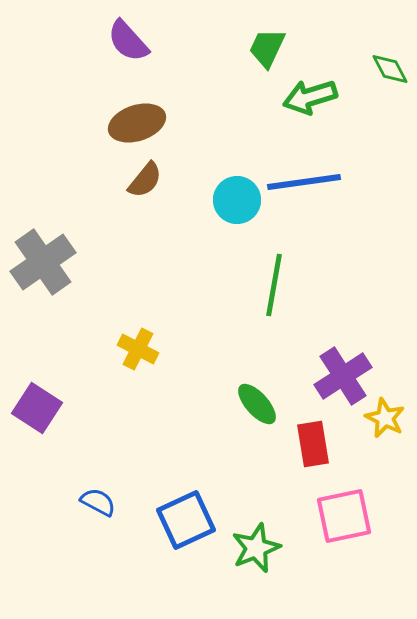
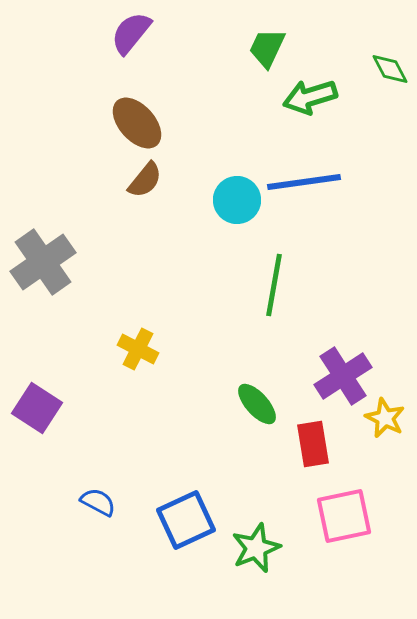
purple semicircle: moved 3 px right, 8 px up; rotated 81 degrees clockwise
brown ellipse: rotated 66 degrees clockwise
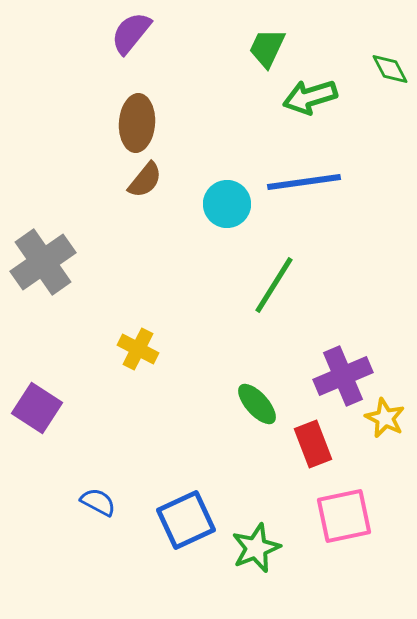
brown ellipse: rotated 46 degrees clockwise
cyan circle: moved 10 px left, 4 px down
green line: rotated 22 degrees clockwise
purple cross: rotated 10 degrees clockwise
red rectangle: rotated 12 degrees counterclockwise
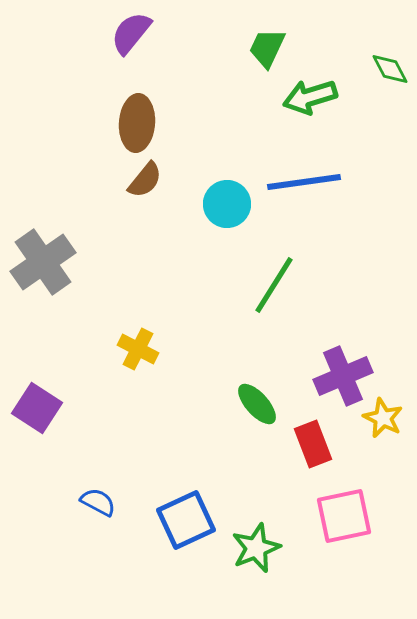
yellow star: moved 2 px left
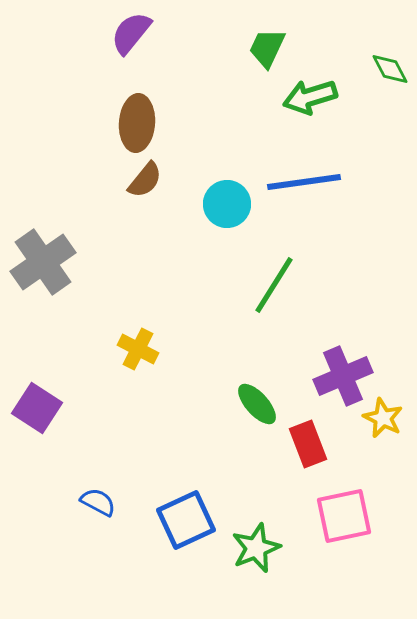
red rectangle: moved 5 px left
